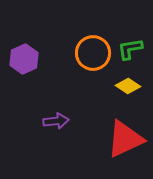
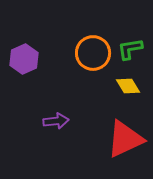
yellow diamond: rotated 25 degrees clockwise
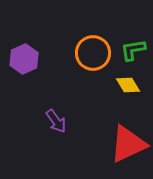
green L-shape: moved 3 px right, 1 px down
yellow diamond: moved 1 px up
purple arrow: rotated 60 degrees clockwise
red triangle: moved 3 px right, 5 px down
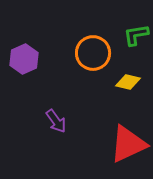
green L-shape: moved 3 px right, 15 px up
yellow diamond: moved 3 px up; rotated 45 degrees counterclockwise
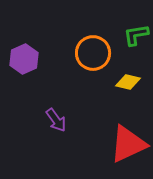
purple arrow: moved 1 px up
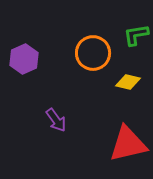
red triangle: rotated 12 degrees clockwise
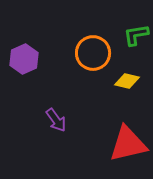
yellow diamond: moved 1 px left, 1 px up
